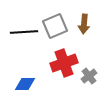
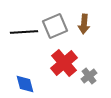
red cross: rotated 20 degrees counterclockwise
blue diamond: rotated 75 degrees clockwise
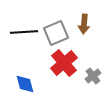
gray square: moved 1 px right, 7 px down
gray cross: moved 4 px right
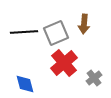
gray cross: moved 1 px right, 2 px down
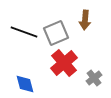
brown arrow: moved 1 px right, 4 px up
black line: rotated 24 degrees clockwise
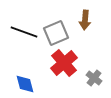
gray cross: rotated 14 degrees counterclockwise
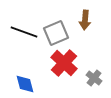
red cross: rotated 8 degrees counterclockwise
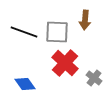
gray square: moved 1 px right, 1 px up; rotated 25 degrees clockwise
red cross: moved 1 px right
blue diamond: rotated 20 degrees counterclockwise
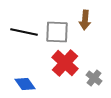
black line: rotated 8 degrees counterclockwise
